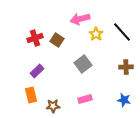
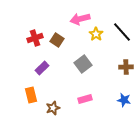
purple rectangle: moved 5 px right, 3 px up
brown star: moved 2 px down; rotated 16 degrees counterclockwise
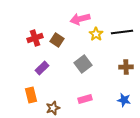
black line: rotated 55 degrees counterclockwise
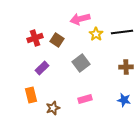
gray square: moved 2 px left, 1 px up
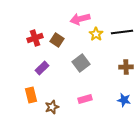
brown star: moved 1 px left, 1 px up
